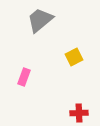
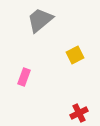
yellow square: moved 1 px right, 2 px up
red cross: rotated 24 degrees counterclockwise
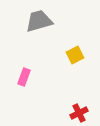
gray trapezoid: moved 1 px left, 1 px down; rotated 24 degrees clockwise
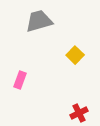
yellow square: rotated 18 degrees counterclockwise
pink rectangle: moved 4 px left, 3 px down
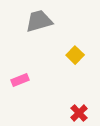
pink rectangle: rotated 48 degrees clockwise
red cross: rotated 18 degrees counterclockwise
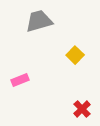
red cross: moved 3 px right, 4 px up
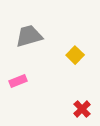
gray trapezoid: moved 10 px left, 15 px down
pink rectangle: moved 2 px left, 1 px down
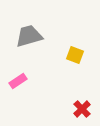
yellow square: rotated 24 degrees counterclockwise
pink rectangle: rotated 12 degrees counterclockwise
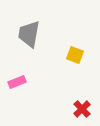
gray trapezoid: moved 2 px up; rotated 64 degrees counterclockwise
pink rectangle: moved 1 px left, 1 px down; rotated 12 degrees clockwise
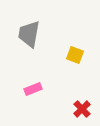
pink rectangle: moved 16 px right, 7 px down
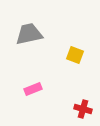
gray trapezoid: rotated 68 degrees clockwise
red cross: moved 1 px right; rotated 30 degrees counterclockwise
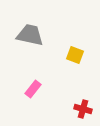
gray trapezoid: moved 1 px right, 1 px down; rotated 24 degrees clockwise
pink rectangle: rotated 30 degrees counterclockwise
